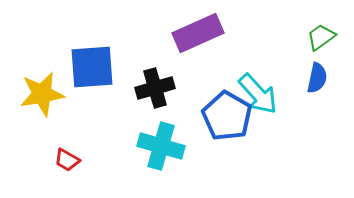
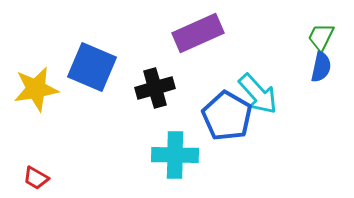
green trapezoid: rotated 28 degrees counterclockwise
blue square: rotated 27 degrees clockwise
blue semicircle: moved 4 px right, 11 px up
yellow star: moved 6 px left, 5 px up
cyan cross: moved 14 px right, 9 px down; rotated 15 degrees counterclockwise
red trapezoid: moved 31 px left, 18 px down
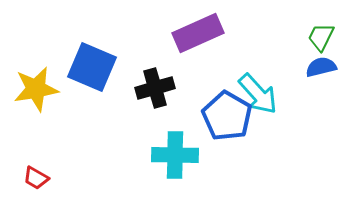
blue semicircle: rotated 116 degrees counterclockwise
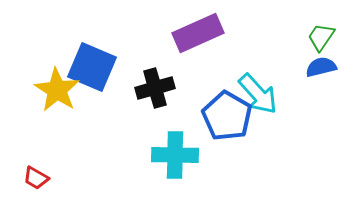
green trapezoid: rotated 8 degrees clockwise
yellow star: moved 21 px right, 1 px down; rotated 30 degrees counterclockwise
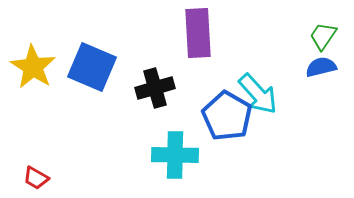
purple rectangle: rotated 69 degrees counterclockwise
green trapezoid: moved 2 px right, 1 px up
yellow star: moved 24 px left, 23 px up
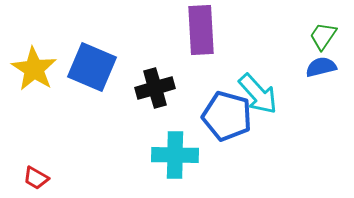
purple rectangle: moved 3 px right, 3 px up
yellow star: moved 1 px right, 2 px down
blue pentagon: rotated 15 degrees counterclockwise
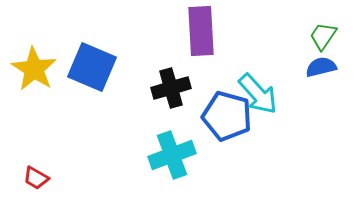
purple rectangle: moved 1 px down
black cross: moved 16 px right
cyan cross: moved 3 px left; rotated 21 degrees counterclockwise
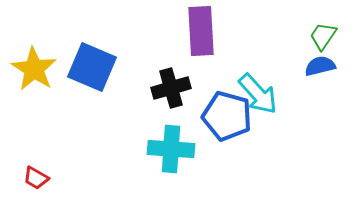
blue semicircle: moved 1 px left, 1 px up
cyan cross: moved 1 px left, 6 px up; rotated 24 degrees clockwise
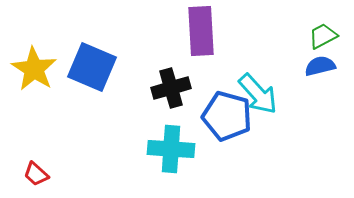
green trapezoid: rotated 28 degrees clockwise
red trapezoid: moved 4 px up; rotated 12 degrees clockwise
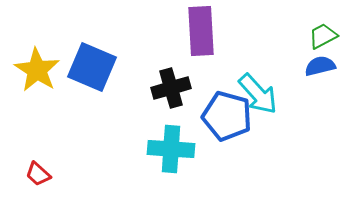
yellow star: moved 3 px right, 1 px down
red trapezoid: moved 2 px right
